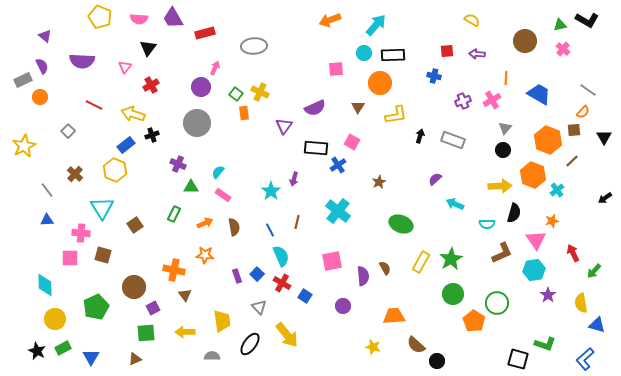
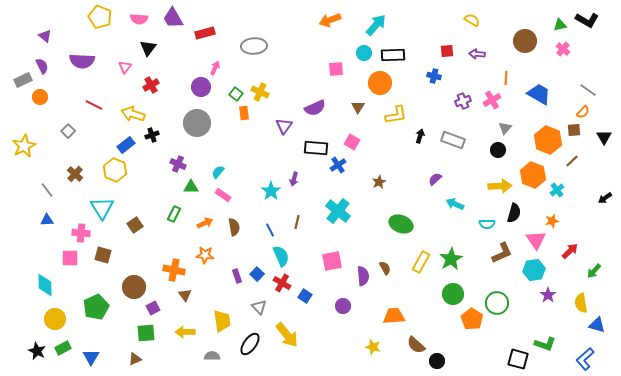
black circle at (503, 150): moved 5 px left
red arrow at (573, 253): moved 3 px left, 2 px up; rotated 72 degrees clockwise
orange pentagon at (474, 321): moved 2 px left, 2 px up
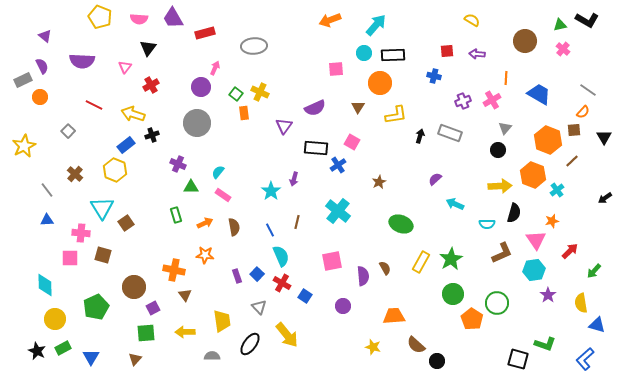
gray rectangle at (453, 140): moved 3 px left, 7 px up
green rectangle at (174, 214): moved 2 px right, 1 px down; rotated 42 degrees counterclockwise
brown square at (135, 225): moved 9 px left, 2 px up
brown triangle at (135, 359): rotated 24 degrees counterclockwise
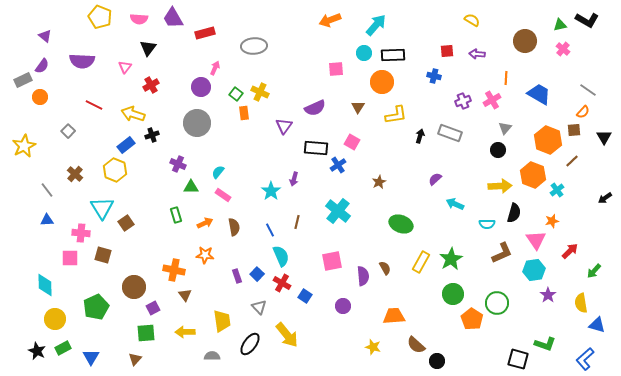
purple semicircle at (42, 66): rotated 63 degrees clockwise
orange circle at (380, 83): moved 2 px right, 1 px up
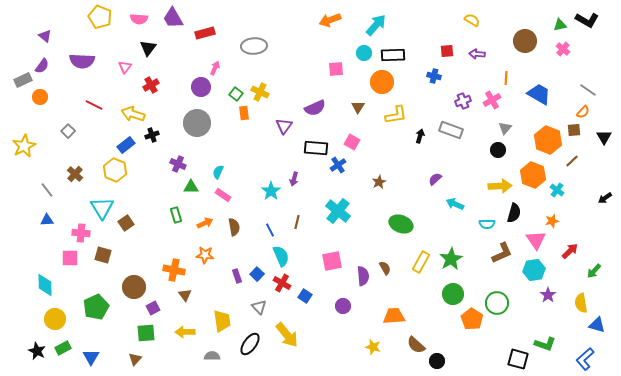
gray rectangle at (450, 133): moved 1 px right, 3 px up
cyan semicircle at (218, 172): rotated 16 degrees counterclockwise
cyan cross at (557, 190): rotated 16 degrees counterclockwise
